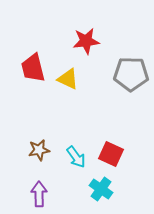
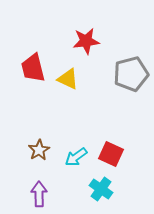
gray pentagon: rotated 16 degrees counterclockwise
brown star: rotated 20 degrees counterclockwise
cyan arrow: rotated 90 degrees clockwise
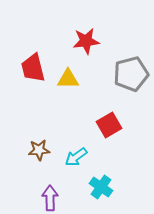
yellow triangle: rotated 25 degrees counterclockwise
brown star: rotated 25 degrees clockwise
red square: moved 2 px left, 29 px up; rotated 35 degrees clockwise
cyan cross: moved 2 px up
purple arrow: moved 11 px right, 4 px down
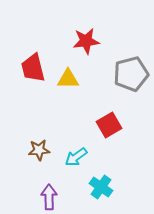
purple arrow: moved 1 px left, 1 px up
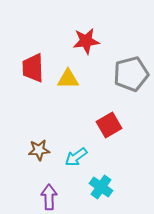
red trapezoid: rotated 12 degrees clockwise
